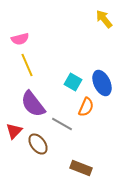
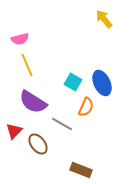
purple semicircle: moved 2 px up; rotated 20 degrees counterclockwise
brown rectangle: moved 2 px down
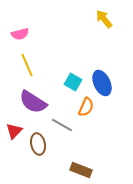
pink semicircle: moved 5 px up
gray line: moved 1 px down
brown ellipse: rotated 25 degrees clockwise
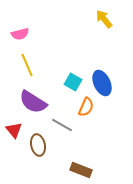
red triangle: moved 1 px up; rotated 24 degrees counterclockwise
brown ellipse: moved 1 px down
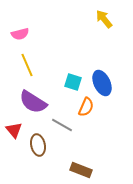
cyan square: rotated 12 degrees counterclockwise
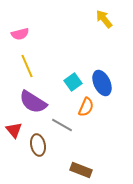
yellow line: moved 1 px down
cyan square: rotated 36 degrees clockwise
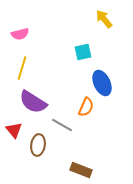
yellow line: moved 5 px left, 2 px down; rotated 40 degrees clockwise
cyan square: moved 10 px right, 30 px up; rotated 24 degrees clockwise
brown ellipse: rotated 20 degrees clockwise
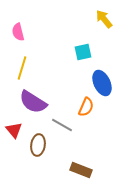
pink semicircle: moved 2 px left, 2 px up; rotated 90 degrees clockwise
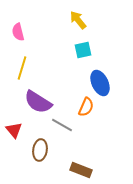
yellow arrow: moved 26 px left, 1 px down
cyan square: moved 2 px up
blue ellipse: moved 2 px left
purple semicircle: moved 5 px right
brown ellipse: moved 2 px right, 5 px down
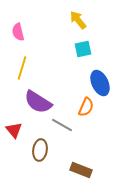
cyan square: moved 1 px up
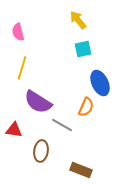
red triangle: rotated 42 degrees counterclockwise
brown ellipse: moved 1 px right, 1 px down
